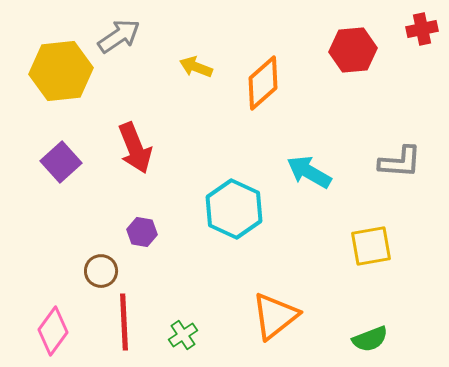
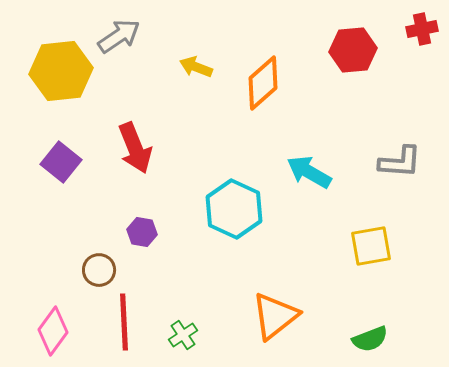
purple square: rotated 9 degrees counterclockwise
brown circle: moved 2 px left, 1 px up
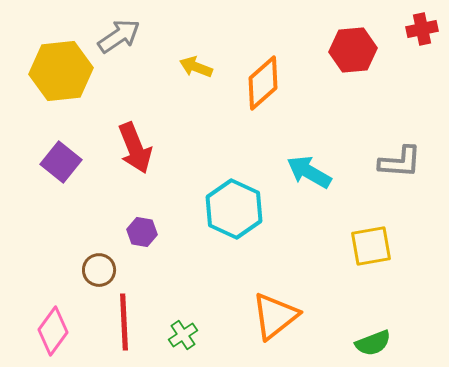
green semicircle: moved 3 px right, 4 px down
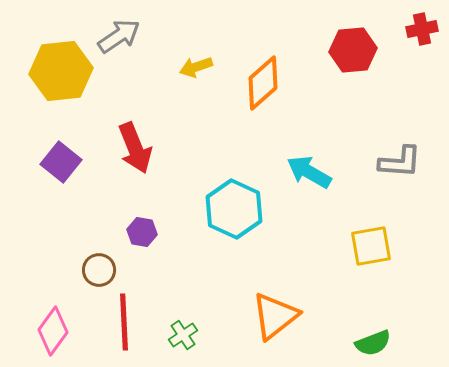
yellow arrow: rotated 40 degrees counterclockwise
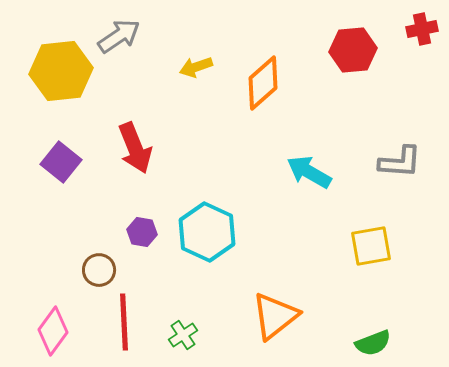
cyan hexagon: moved 27 px left, 23 px down
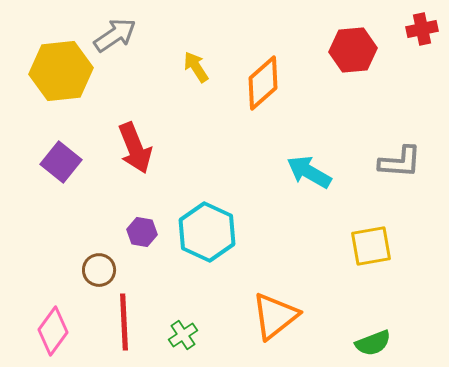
gray arrow: moved 4 px left, 1 px up
yellow arrow: rotated 76 degrees clockwise
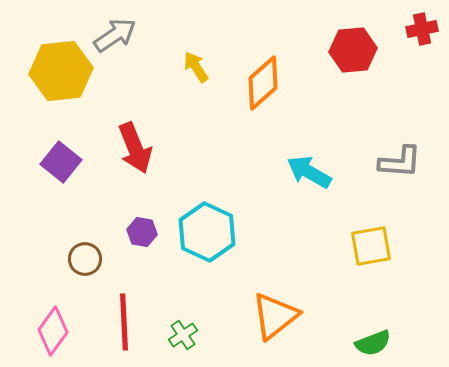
brown circle: moved 14 px left, 11 px up
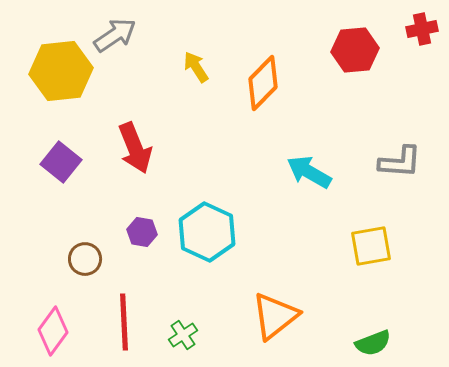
red hexagon: moved 2 px right
orange diamond: rotated 4 degrees counterclockwise
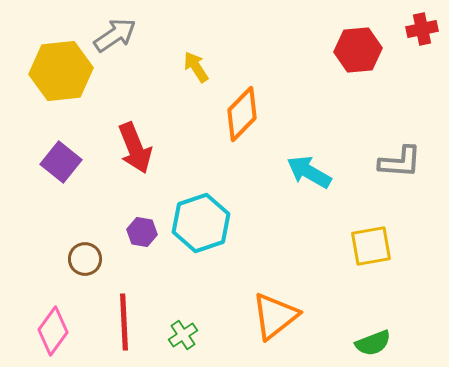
red hexagon: moved 3 px right
orange diamond: moved 21 px left, 31 px down
cyan hexagon: moved 6 px left, 9 px up; rotated 16 degrees clockwise
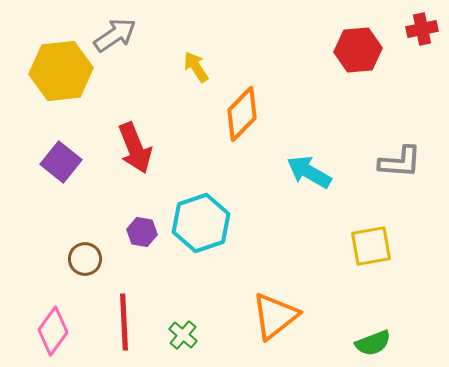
green cross: rotated 16 degrees counterclockwise
